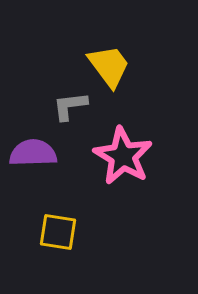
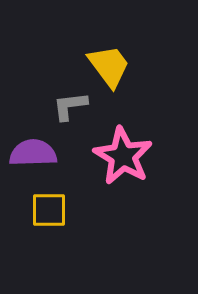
yellow square: moved 9 px left, 22 px up; rotated 9 degrees counterclockwise
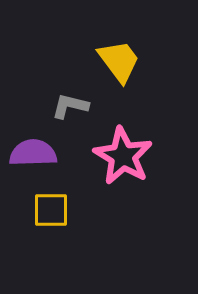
yellow trapezoid: moved 10 px right, 5 px up
gray L-shape: rotated 21 degrees clockwise
yellow square: moved 2 px right
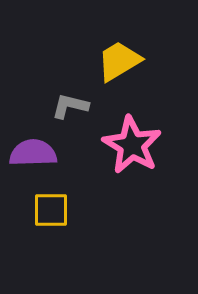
yellow trapezoid: rotated 84 degrees counterclockwise
pink star: moved 9 px right, 11 px up
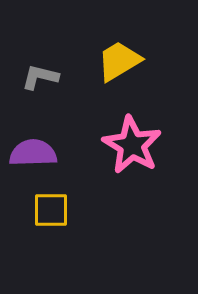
gray L-shape: moved 30 px left, 29 px up
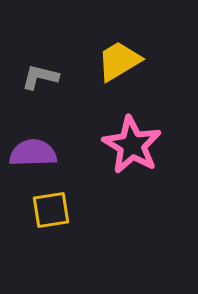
yellow square: rotated 9 degrees counterclockwise
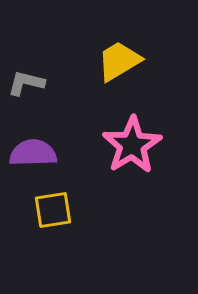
gray L-shape: moved 14 px left, 6 px down
pink star: rotated 10 degrees clockwise
yellow square: moved 2 px right
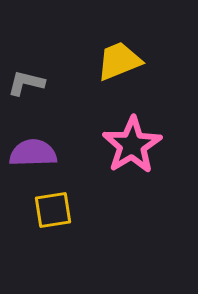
yellow trapezoid: rotated 9 degrees clockwise
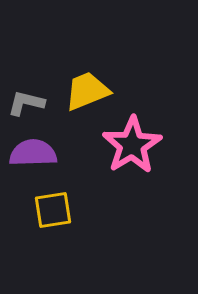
yellow trapezoid: moved 32 px left, 30 px down
gray L-shape: moved 20 px down
